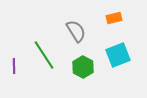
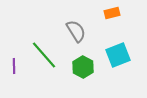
orange rectangle: moved 2 px left, 5 px up
green line: rotated 8 degrees counterclockwise
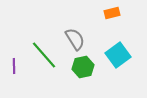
gray semicircle: moved 1 px left, 8 px down
cyan square: rotated 15 degrees counterclockwise
green hexagon: rotated 20 degrees clockwise
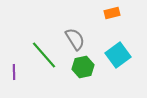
purple line: moved 6 px down
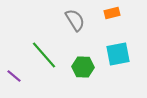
gray semicircle: moved 19 px up
cyan square: moved 1 px up; rotated 25 degrees clockwise
green hexagon: rotated 15 degrees clockwise
purple line: moved 4 px down; rotated 49 degrees counterclockwise
